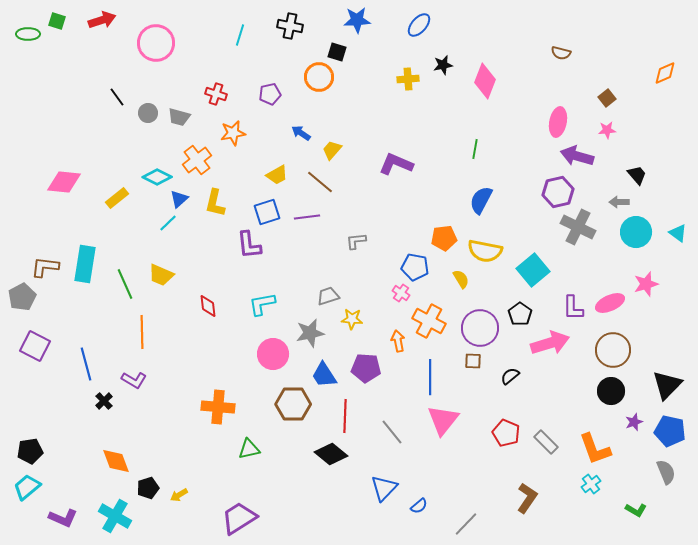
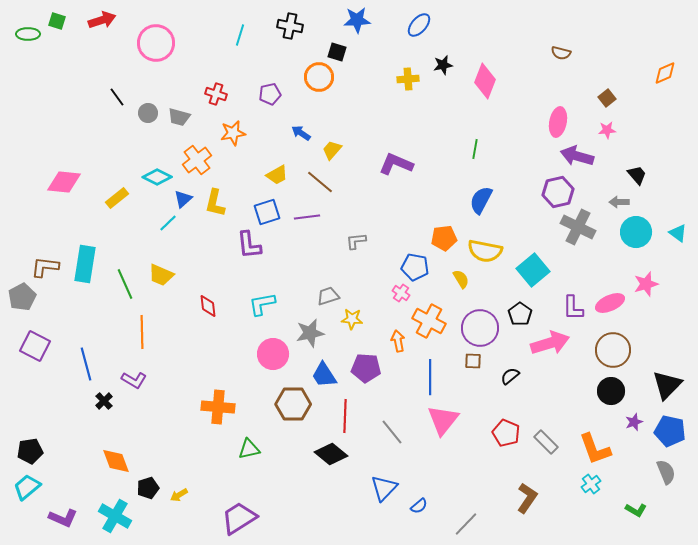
blue triangle at (179, 199): moved 4 px right
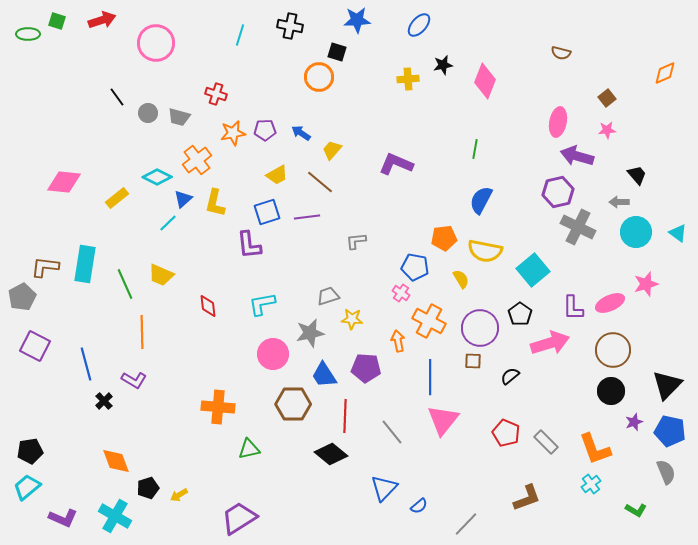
purple pentagon at (270, 94): moved 5 px left, 36 px down; rotated 10 degrees clockwise
brown L-shape at (527, 498): rotated 36 degrees clockwise
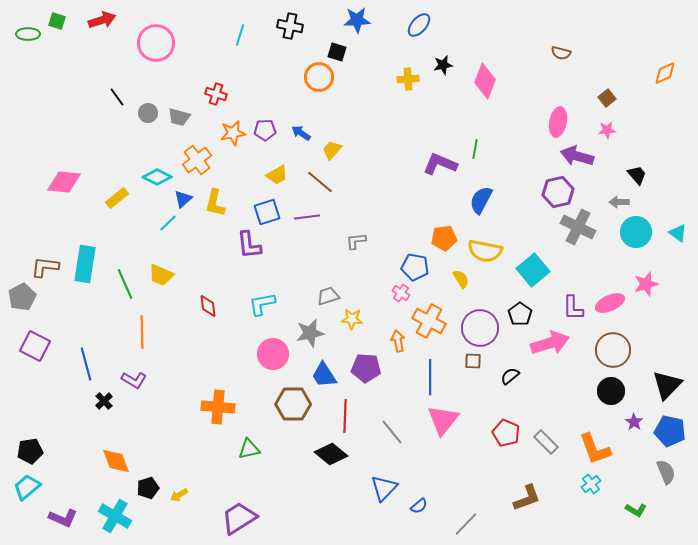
purple L-shape at (396, 164): moved 44 px right
purple star at (634, 422): rotated 18 degrees counterclockwise
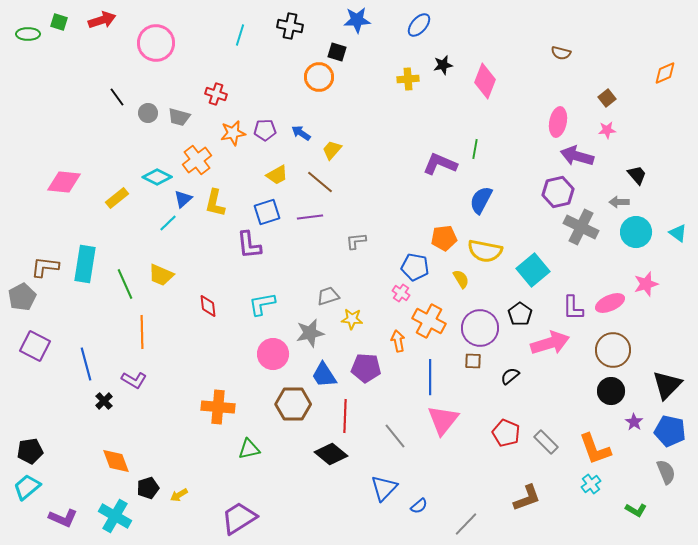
green square at (57, 21): moved 2 px right, 1 px down
purple line at (307, 217): moved 3 px right
gray cross at (578, 227): moved 3 px right
gray line at (392, 432): moved 3 px right, 4 px down
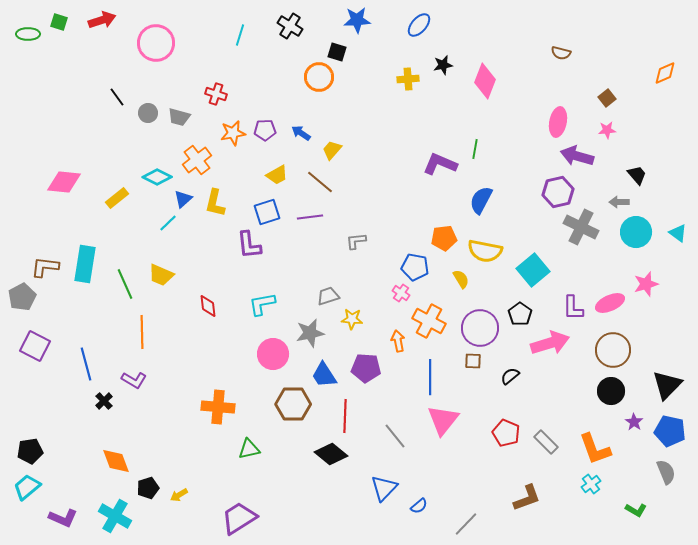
black cross at (290, 26): rotated 20 degrees clockwise
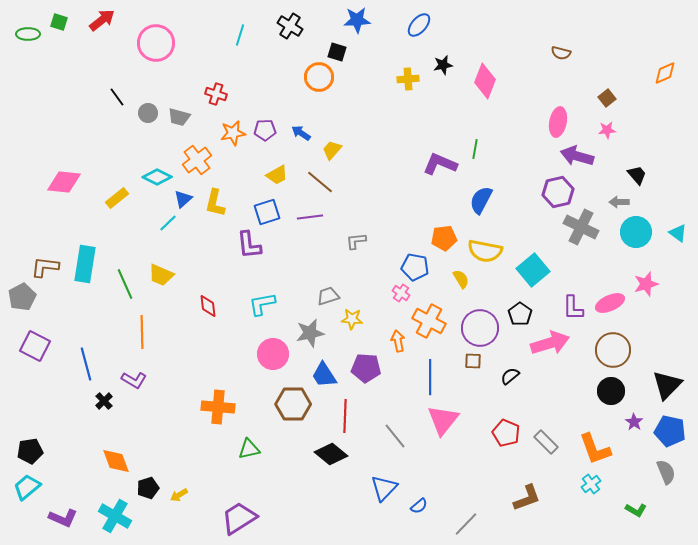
red arrow at (102, 20): rotated 20 degrees counterclockwise
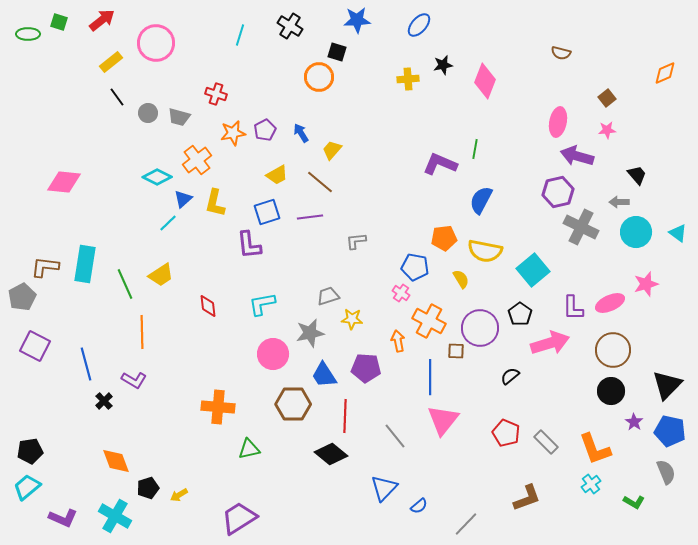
purple pentagon at (265, 130): rotated 25 degrees counterclockwise
blue arrow at (301, 133): rotated 24 degrees clockwise
yellow rectangle at (117, 198): moved 6 px left, 136 px up
yellow trapezoid at (161, 275): rotated 56 degrees counterclockwise
brown square at (473, 361): moved 17 px left, 10 px up
green L-shape at (636, 510): moved 2 px left, 8 px up
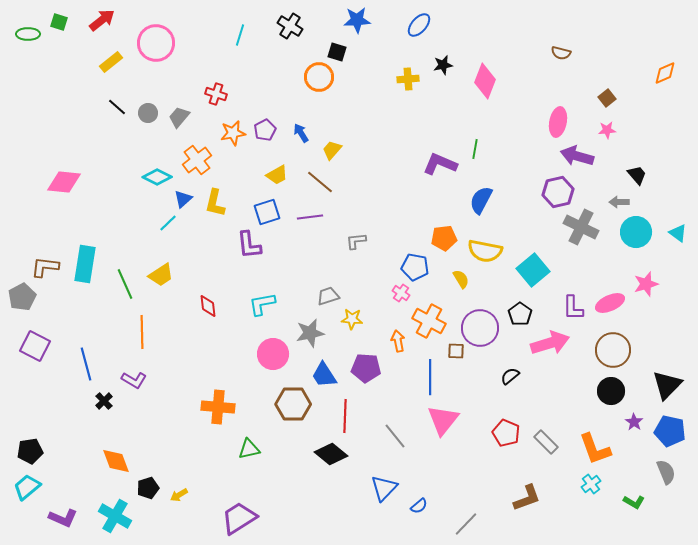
black line at (117, 97): moved 10 px down; rotated 12 degrees counterclockwise
gray trapezoid at (179, 117): rotated 115 degrees clockwise
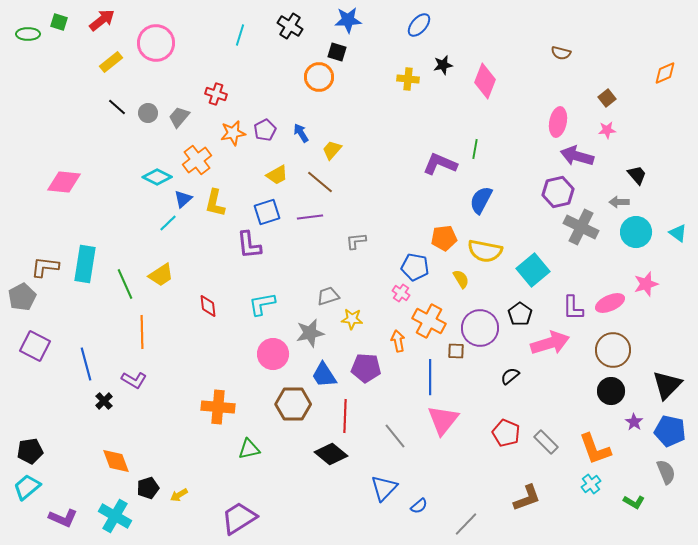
blue star at (357, 20): moved 9 px left
yellow cross at (408, 79): rotated 10 degrees clockwise
